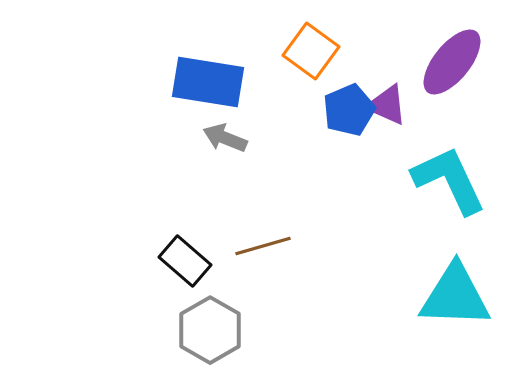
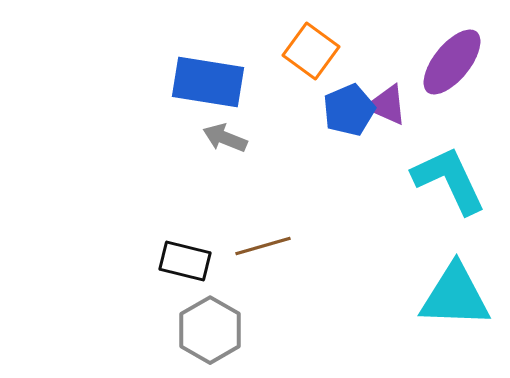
black rectangle: rotated 27 degrees counterclockwise
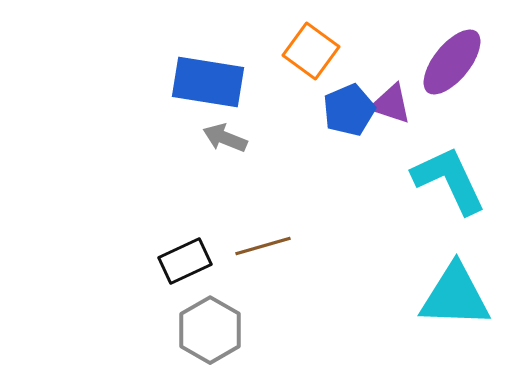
purple triangle: moved 4 px right, 1 px up; rotated 6 degrees counterclockwise
black rectangle: rotated 39 degrees counterclockwise
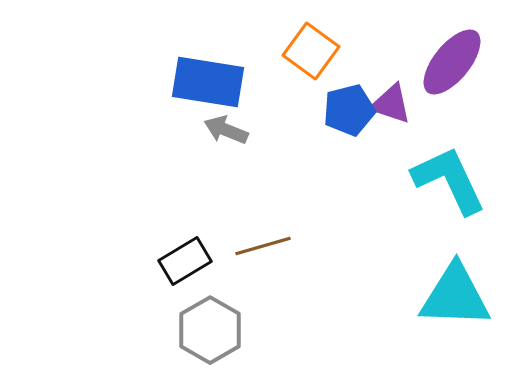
blue pentagon: rotated 9 degrees clockwise
gray arrow: moved 1 px right, 8 px up
black rectangle: rotated 6 degrees counterclockwise
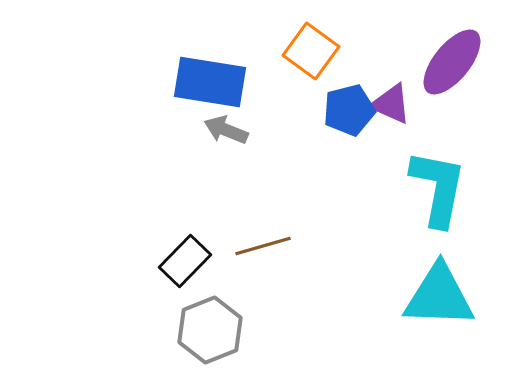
blue rectangle: moved 2 px right
purple triangle: rotated 6 degrees clockwise
cyan L-shape: moved 11 px left, 8 px down; rotated 36 degrees clockwise
black rectangle: rotated 15 degrees counterclockwise
cyan triangle: moved 16 px left
gray hexagon: rotated 8 degrees clockwise
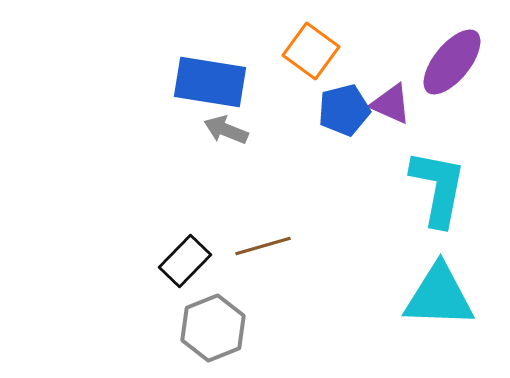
blue pentagon: moved 5 px left
gray hexagon: moved 3 px right, 2 px up
